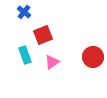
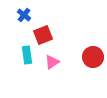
blue cross: moved 3 px down
cyan rectangle: moved 2 px right; rotated 12 degrees clockwise
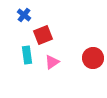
red circle: moved 1 px down
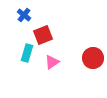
cyan rectangle: moved 2 px up; rotated 24 degrees clockwise
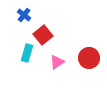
red square: rotated 18 degrees counterclockwise
red circle: moved 4 px left
pink triangle: moved 5 px right
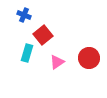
blue cross: rotated 16 degrees counterclockwise
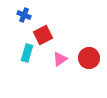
red square: rotated 12 degrees clockwise
pink triangle: moved 3 px right, 3 px up
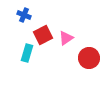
pink triangle: moved 6 px right, 21 px up
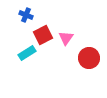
blue cross: moved 2 px right
pink triangle: rotated 21 degrees counterclockwise
cyan rectangle: rotated 42 degrees clockwise
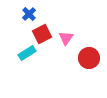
blue cross: moved 3 px right, 1 px up; rotated 24 degrees clockwise
red square: moved 1 px left, 1 px up
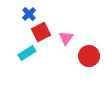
red square: moved 1 px left, 2 px up
red circle: moved 2 px up
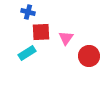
blue cross: moved 1 px left, 2 px up; rotated 32 degrees counterclockwise
red square: rotated 24 degrees clockwise
